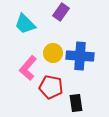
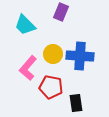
purple rectangle: rotated 12 degrees counterclockwise
cyan trapezoid: moved 1 px down
yellow circle: moved 1 px down
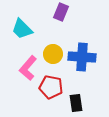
cyan trapezoid: moved 3 px left, 4 px down
blue cross: moved 2 px right, 1 px down
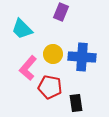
red pentagon: moved 1 px left
